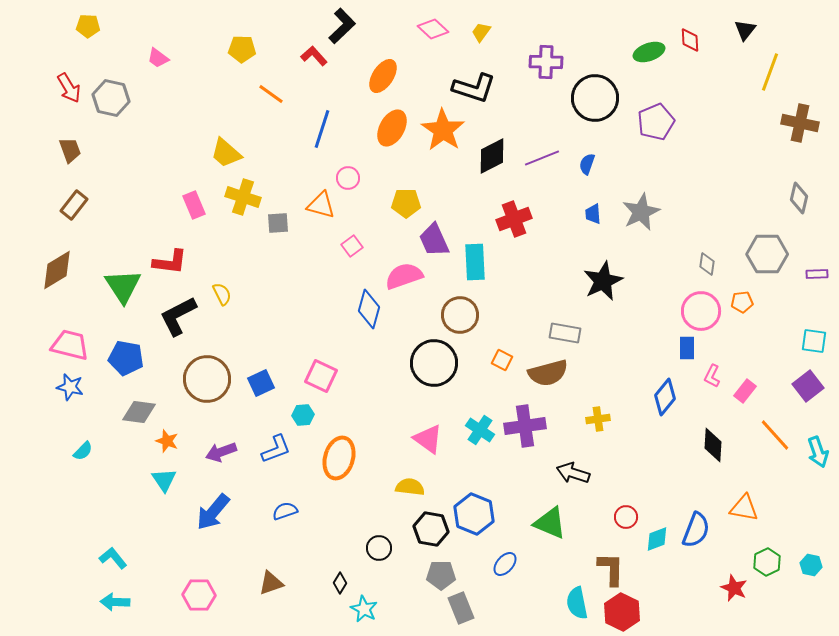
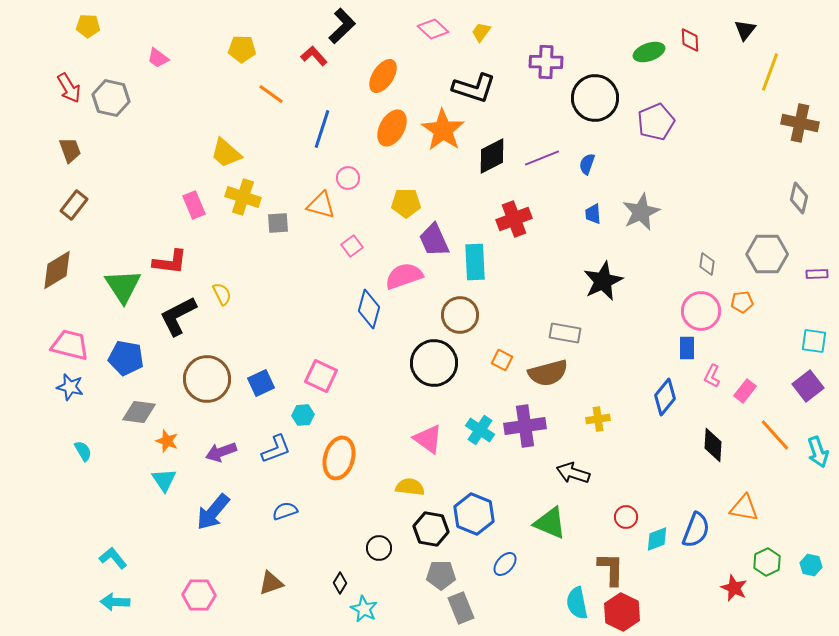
cyan semicircle at (83, 451): rotated 75 degrees counterclockwise
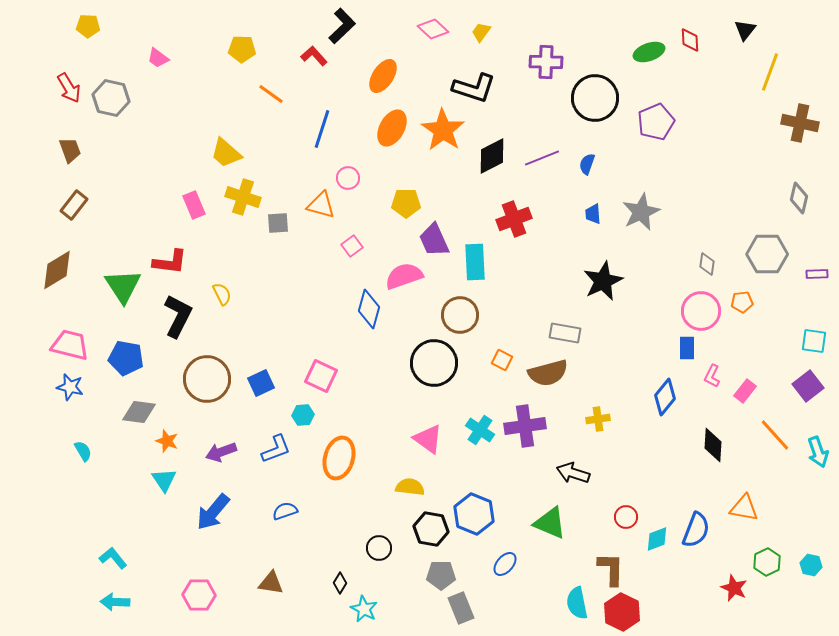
black L-shape at (178, 316): rotated 144 degrees clockwise
brown triangle at (271, 583): rotated 28 degrees clockwise
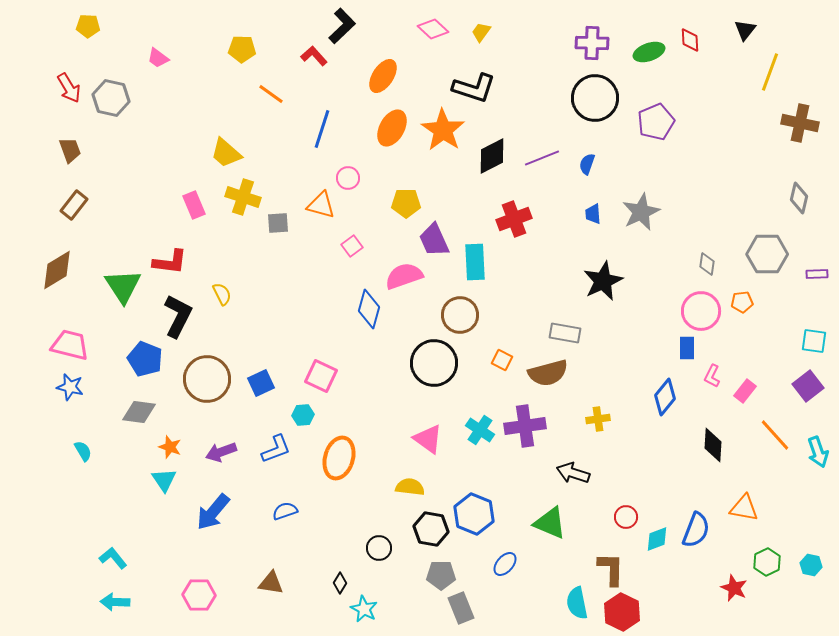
purple cross at (546, 62): moved 46 px right, 19 px up
blue pentagon at (126, 358): moved 19 px right, 1 px down; rotated 12 degrees clockwise
orange star at (167, 441): moved 3 px right, 6 px down
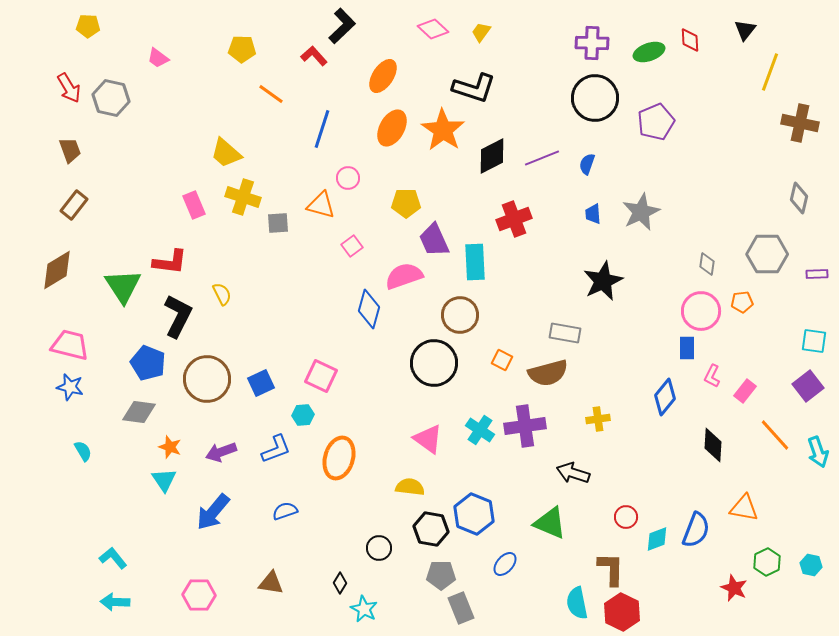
blue pentagon at (145, 359): moved 3 px right, 4 px down
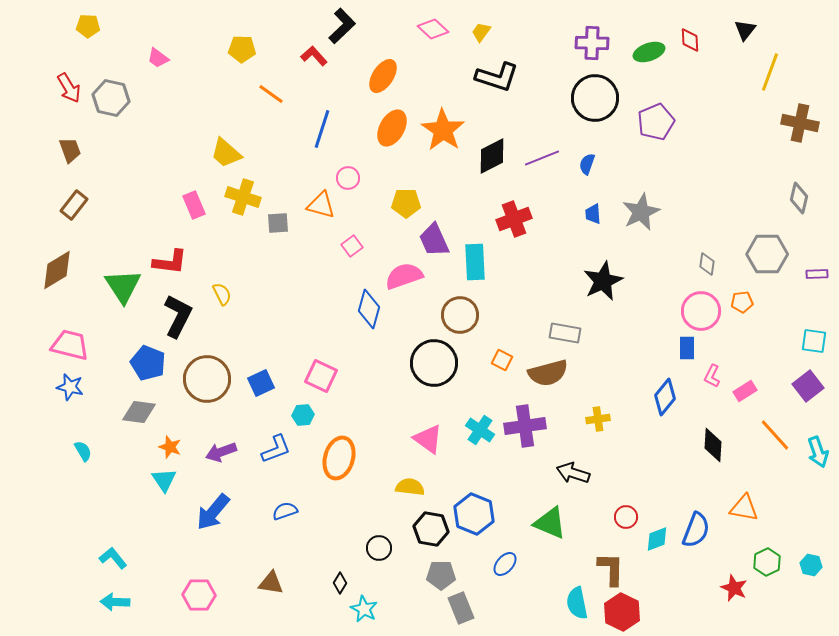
black L-shape at (474, 88): moved 23 px right, 11 px up
pink rectangle at (745, 391): rotated 20 degrees clockwise
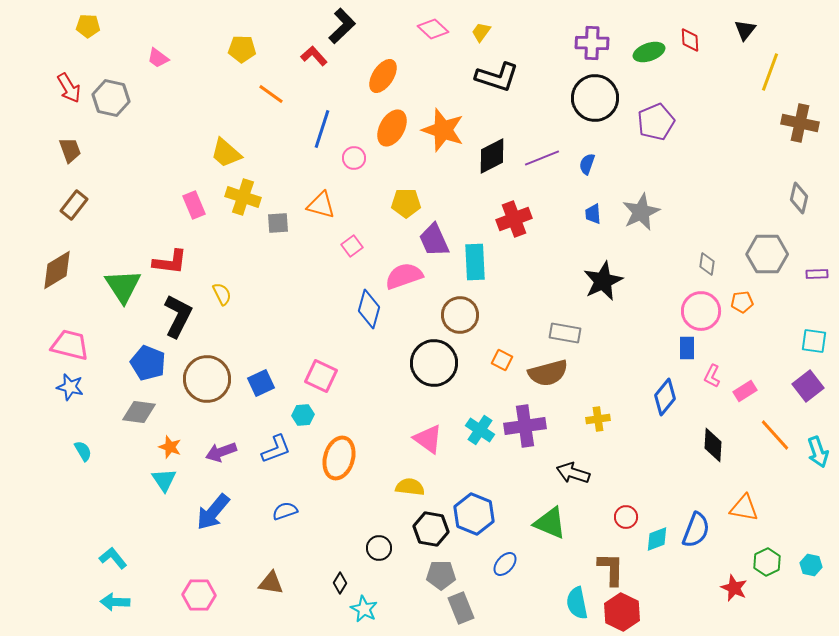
orange star at (443, 130): rotated 15 degrees counterclockwise
pink circle at (348, 178): moved 6 px right, 20 px up
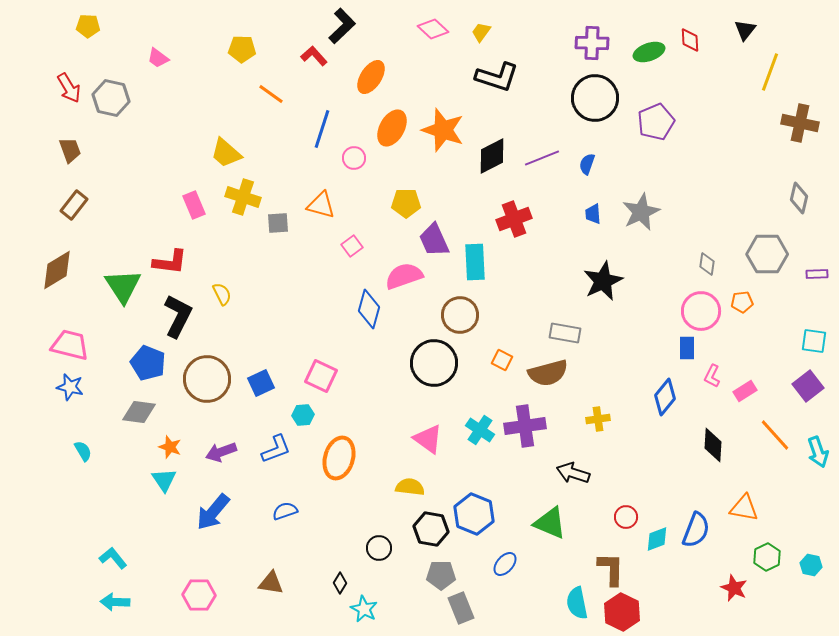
orange ellipse at (383, 76): moved 12 px left, 1 px down
green hexagon at (767, 562): moved 5 px up
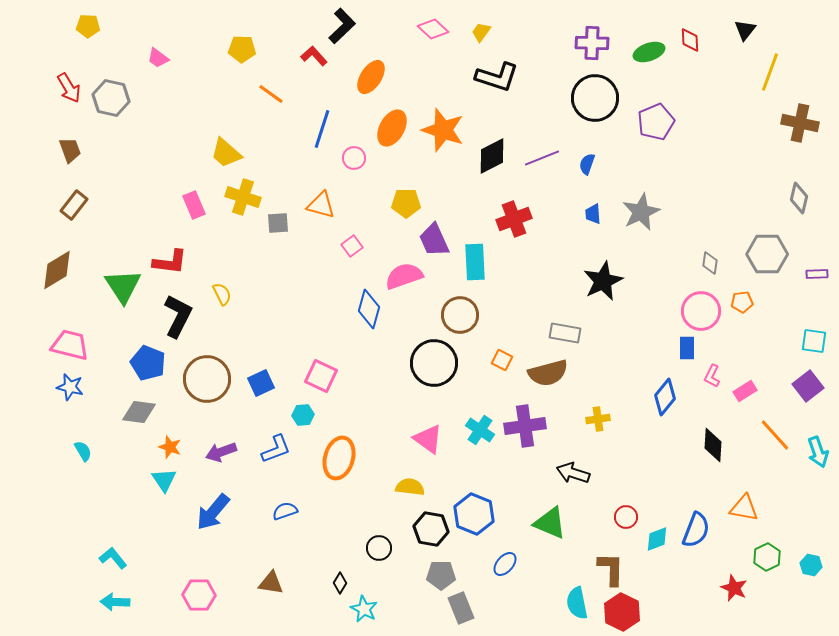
gray diamond at (707, 264): moved 3 px right, 1 px up
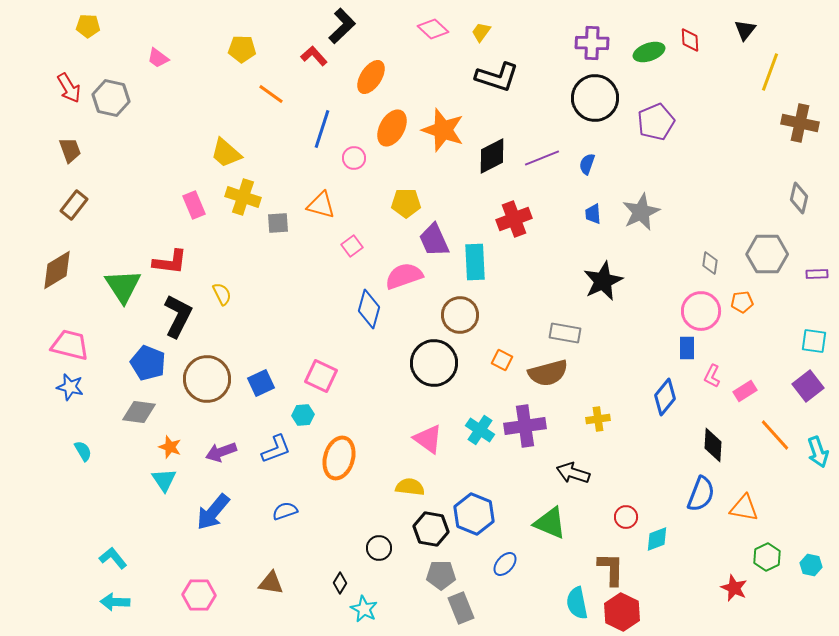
blue semicircle at (696, 530): moved 5 px right, 36 px up
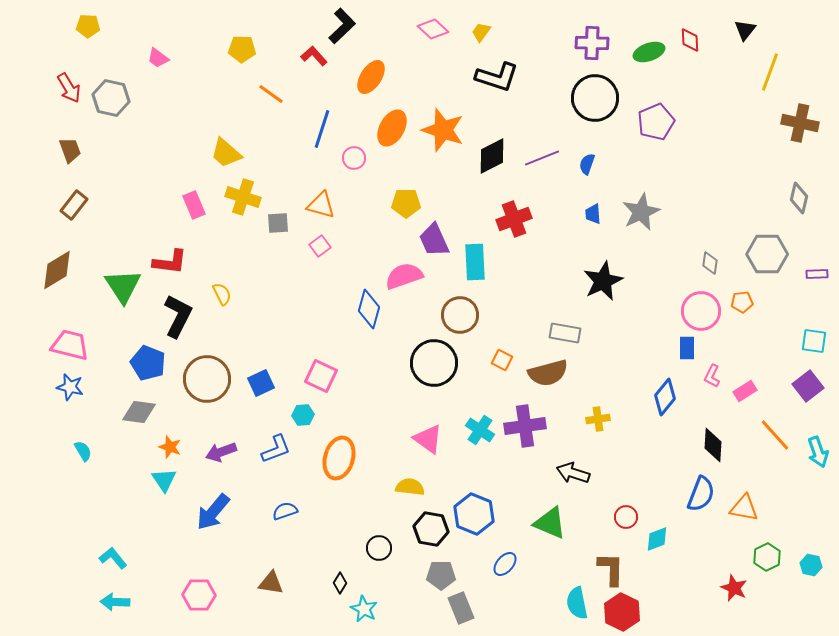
pink square at (352, 246): moved 32 px left
